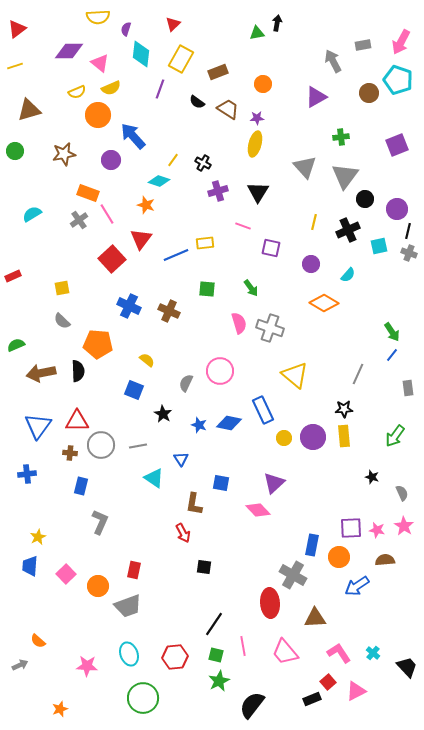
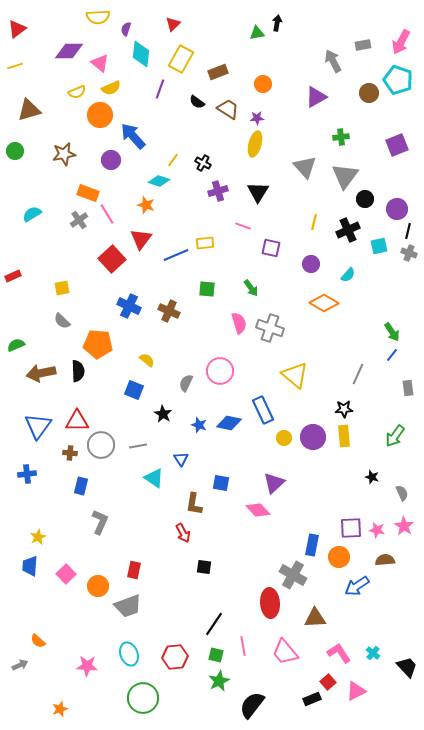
orange circle at (98, 115): moved 2 px right
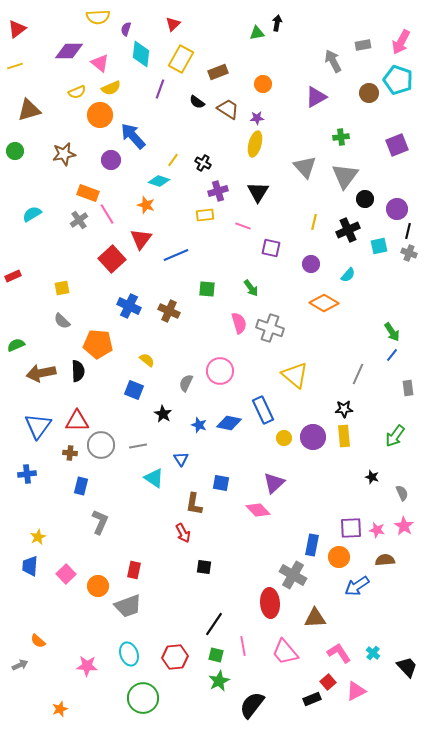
yellow rectangle at (205, 243): moved 28 px up
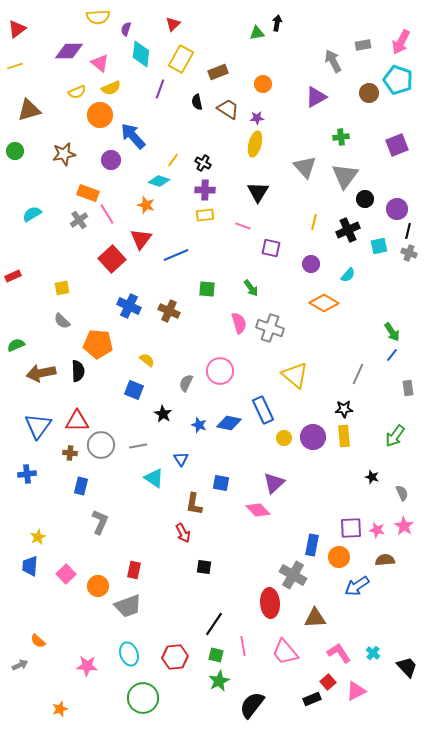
black semicircle at (197, 102): rotated 42 degrees clockwise
purple cross at (218, 191): moved 13 px left, 1 px up; rotated 18 degrees clockwise
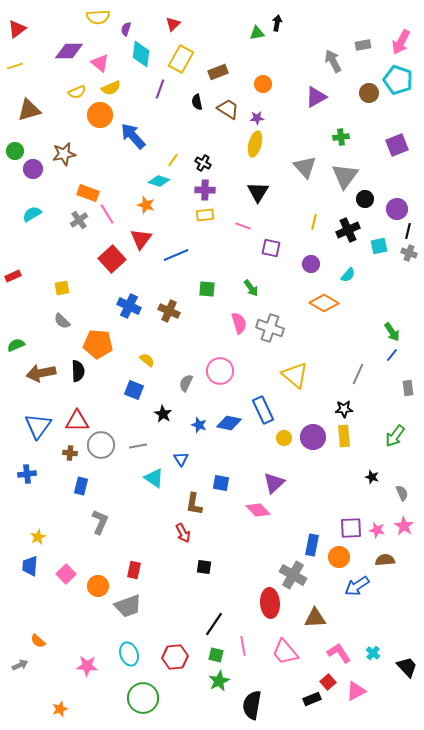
purple circle at (111, 160): moved 78 px left, 9 px down
black semicircle at (252, 705): rotated 28 degrees counterclockwise
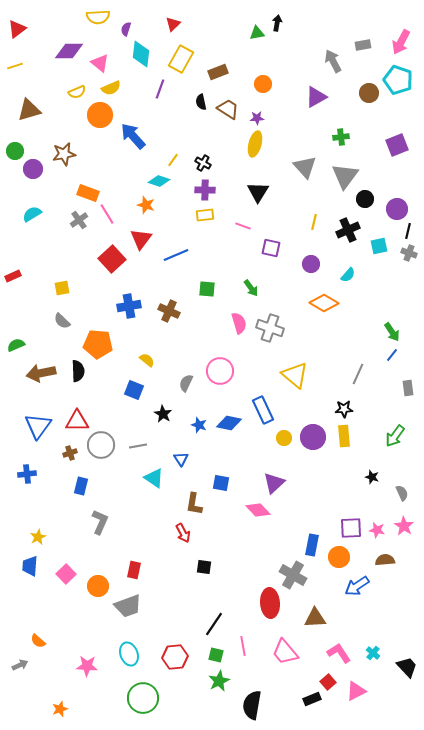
black semicircle at (197, 102): moved 4 px right
blue cross at (129, 306): rotated 35 degrees counterclockwise
brown cross at (70, 453): rotated 24 degrees counterclockwise
